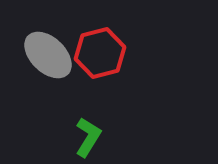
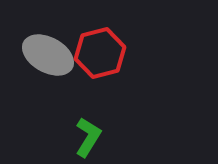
gray ellipse: rotated 15 degrees counterclockwise
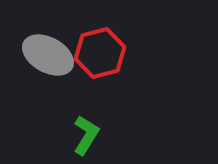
green L-shape: moved 2 px left, 2 px up
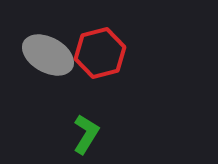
green L-shape: moved 1 px up
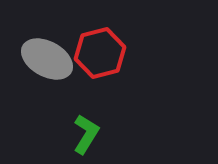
gray ellipse: moved 1 px left, 4 px down
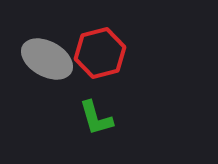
green L-shape: moved 10 px right, 16 px up; rotated 132 degrees clockwise
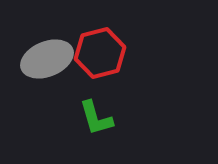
gray ellipse: rotated 51 degrees counterclockwise
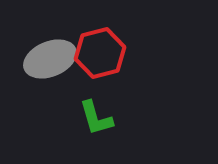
gray ellipse: moved 3 px right
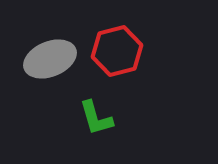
red hexagon: moved 17 px right, 2 px up
